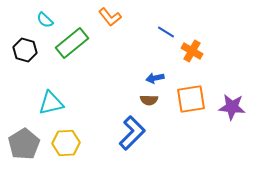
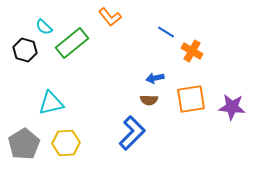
cyan semicircle: moved 1 px left, 7 px down
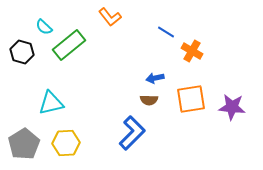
green rectangle: moved 3 px left, 2 px down
black hexagon: moved 3 px left, 2 px down
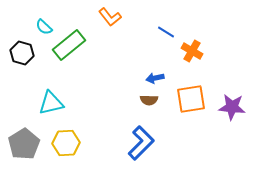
black hexagon: moved 1 px down
blue L-shape: moved 9 px right, 10 px down
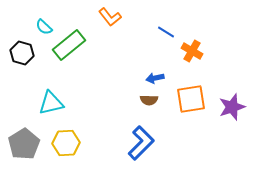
purple star: rotated 24 degrees counterclockwise
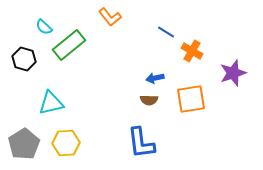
black hexagon: moved 2 px right, 6 px down
purple star: moved 1 px right, 34 px up
blue L-shape: rotated 128 degrees clockwise
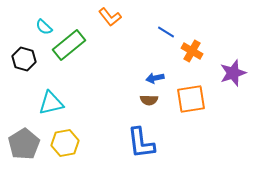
yellow hexagon: moved 1 px left; rotated 8 degrees counterclockwise
